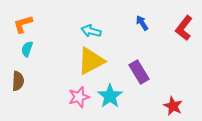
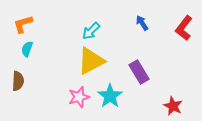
cyan arrow: rotated 60 degrees counterclockwise
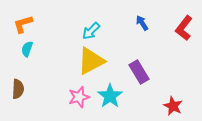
brown semicircle: moved 8 px down
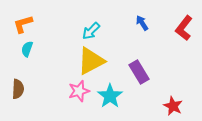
pink star: moved 6 px up
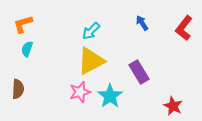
pink star: moved 1 px right, 1 px down
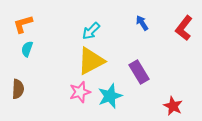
cyan star: rotated 15 degrees clockwise
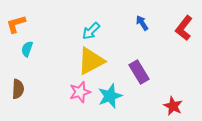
orange L-shape: moved 7 px left
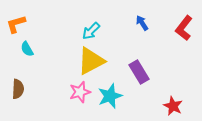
cyan semicircle: rotated 49 degrees counterclockwise
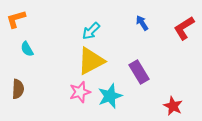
orange L-shape: moved 5 px up
red L-shape: rotated 20 degrees clockwise
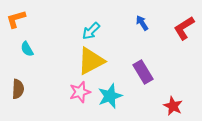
purple rectangle: moved 4 px right
